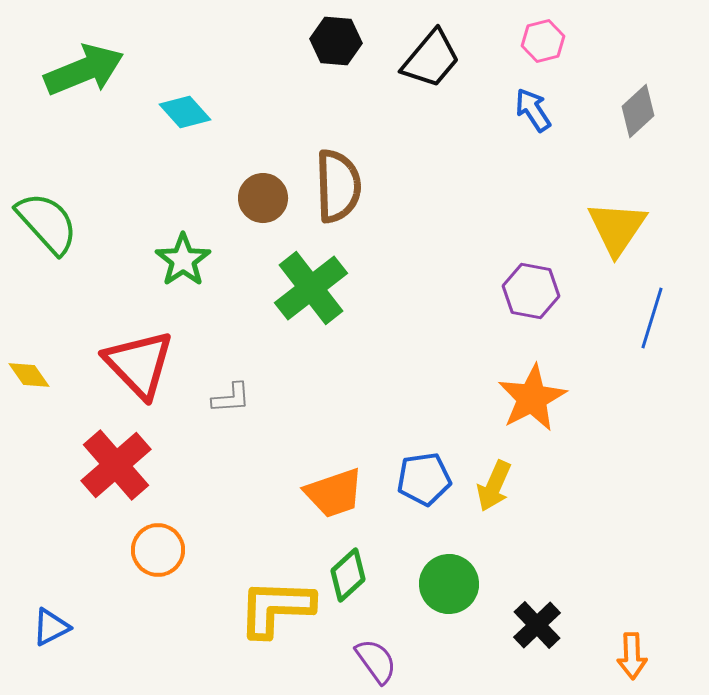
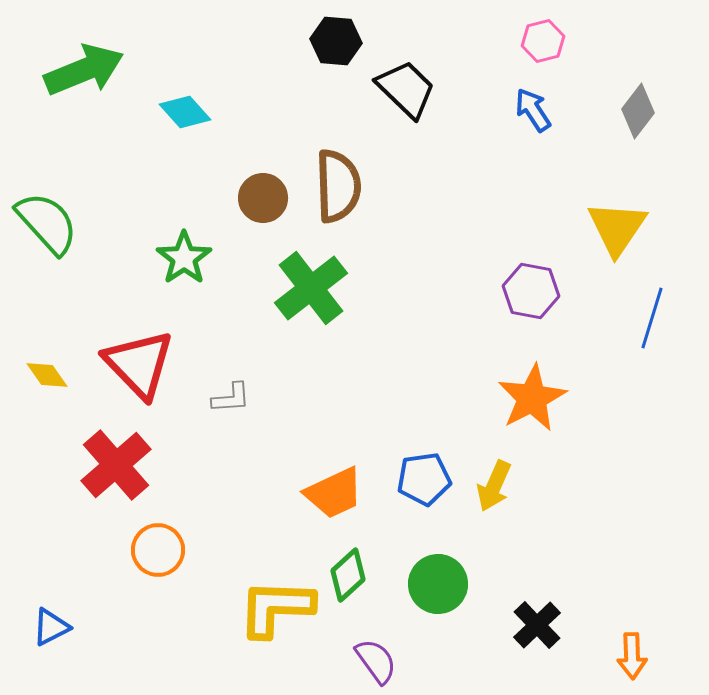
black trapezoid: moved 25 px left, 30 px down; rotated 86 degrees counterclockwise
gray diamond: rotated 10 degrees counterclockwise
green star: moved 1 px right, 2 px up
yellow diamond: moved 18 px right
orange trapezoid: rotated 6 degrees counterclockwise
green circle: moved 11 px left
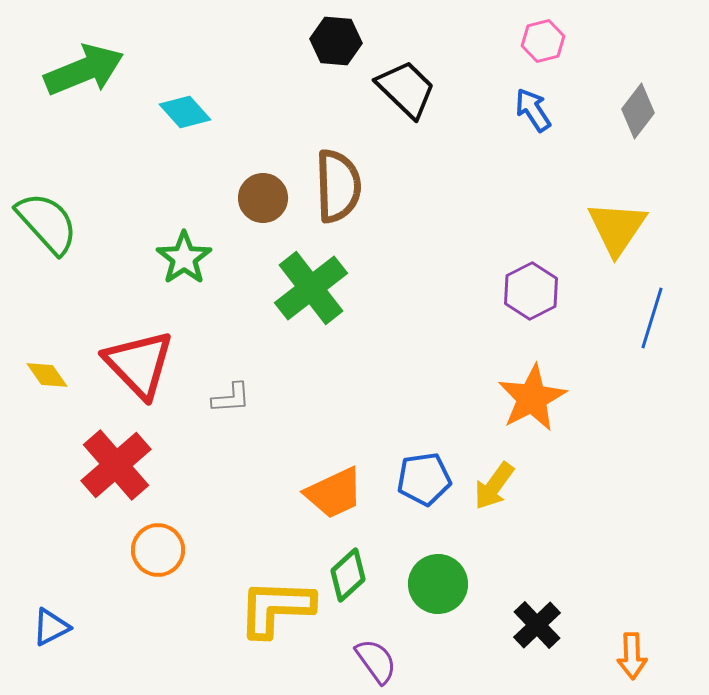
purple hexagon: rotated 22 degrees clockwise
yellow arrow: rotated 12 degrees clockwise
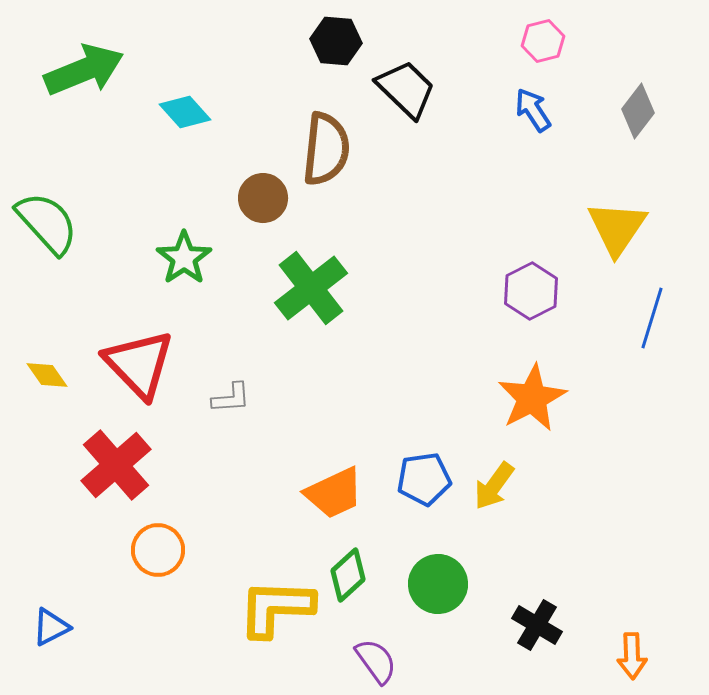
brown semicircle: moved 12 px left, 37 px up; rotated 8 degrees clockwise
black cross: rotated 15 degrees counterclockwise
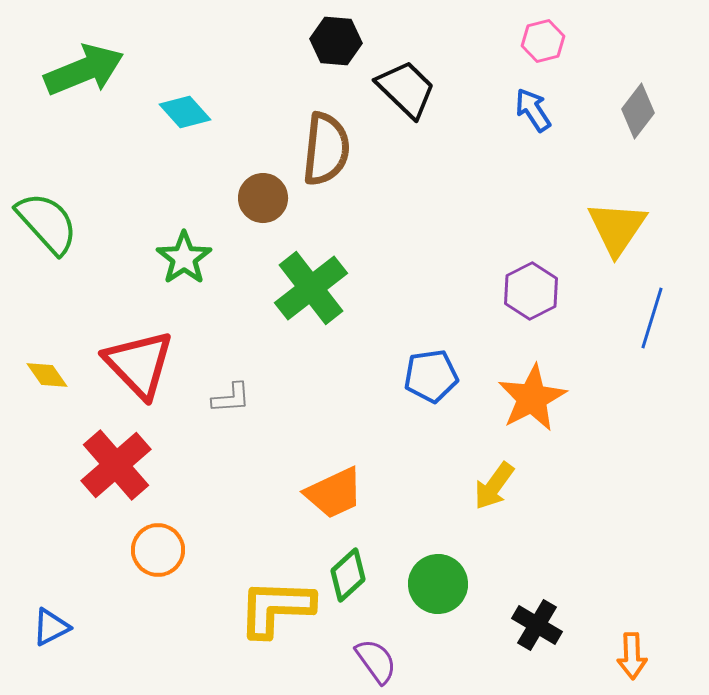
blue pentagon: moved 7 px right, 103 px up
